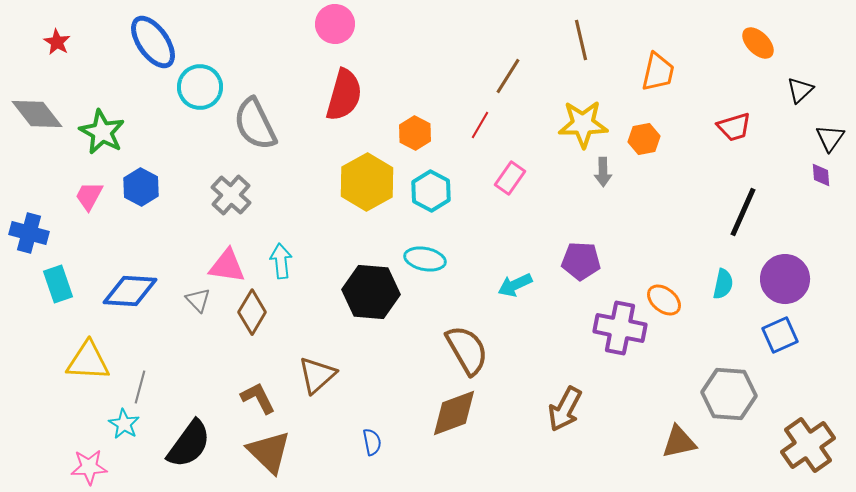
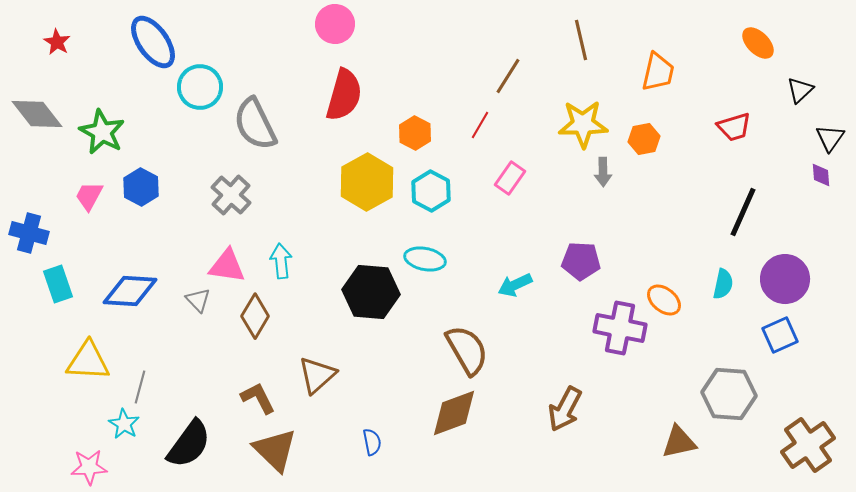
brown diamond at (252, 312): moved 3 px right, 4 px down
brown triangle at (269, 452): moved 6 px right, 2 px up
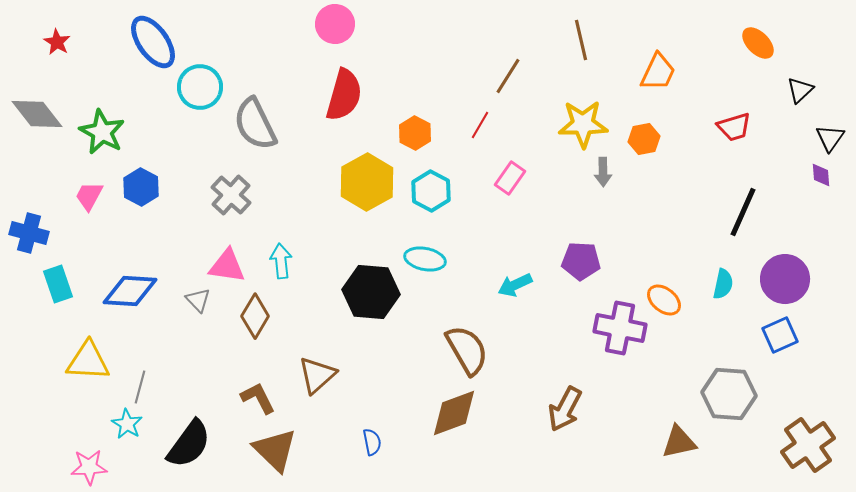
orange trapezoid at (658, 72): rotated 12 degrees clockwise
cyan star at (124, 424): moved 3 px right
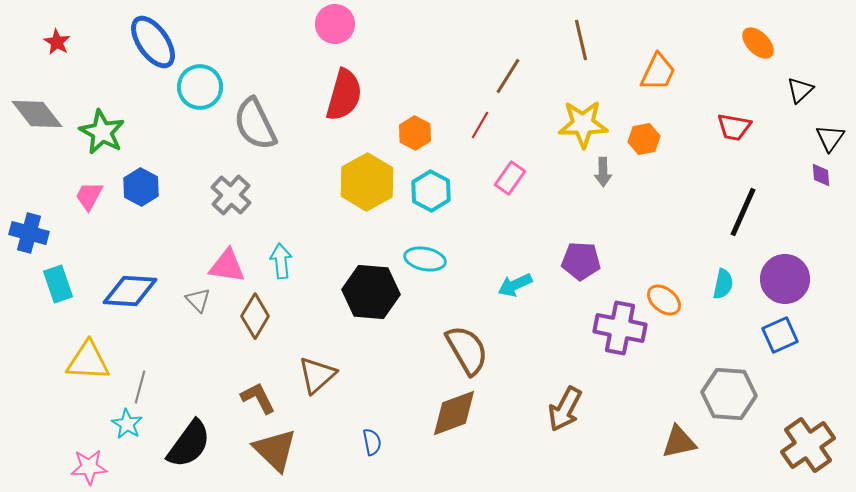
red trapezoid at (734, 127): rotated 27 degrees clockwise
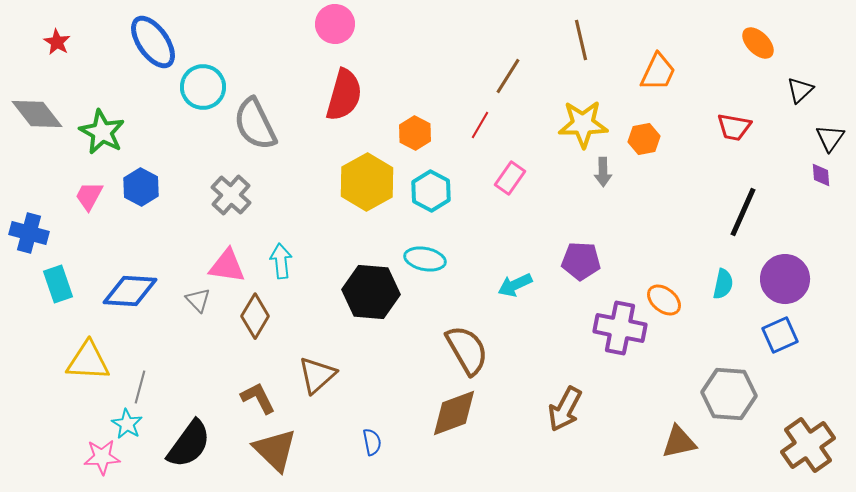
cyan circle at (200, 87): moved 3 px right
pink star at (89, 467): moved 13 px right, 10 px up
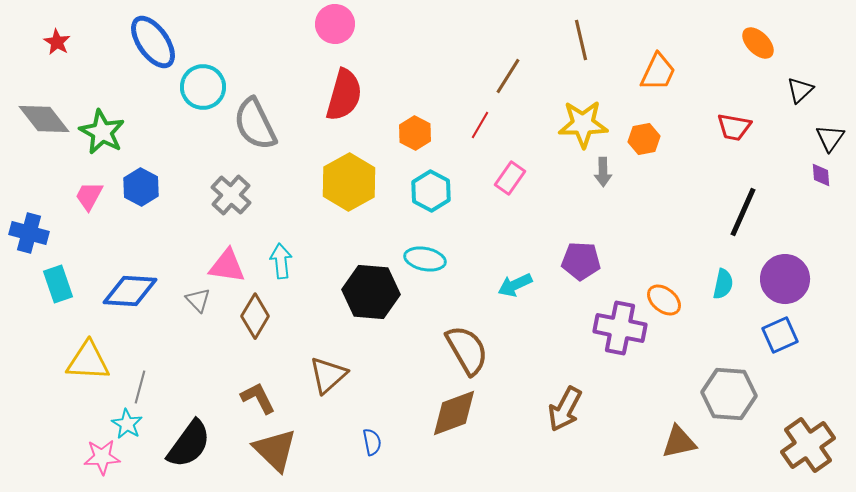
gray diamond at (37, 114): moved 7 px right, 5 px down
yellow hexagon at (367, 182): moved 18 px left
brown triangle at (317, 375): moved 11 px right
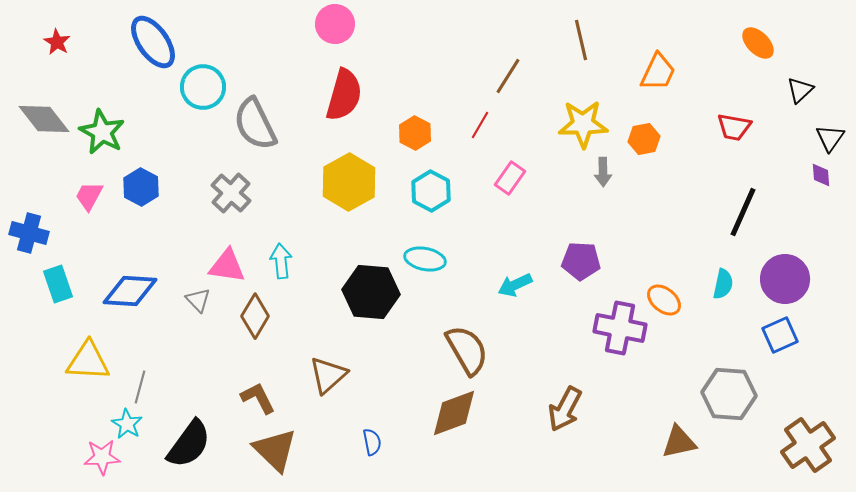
gray cross at (231, 195): moved 2 px up
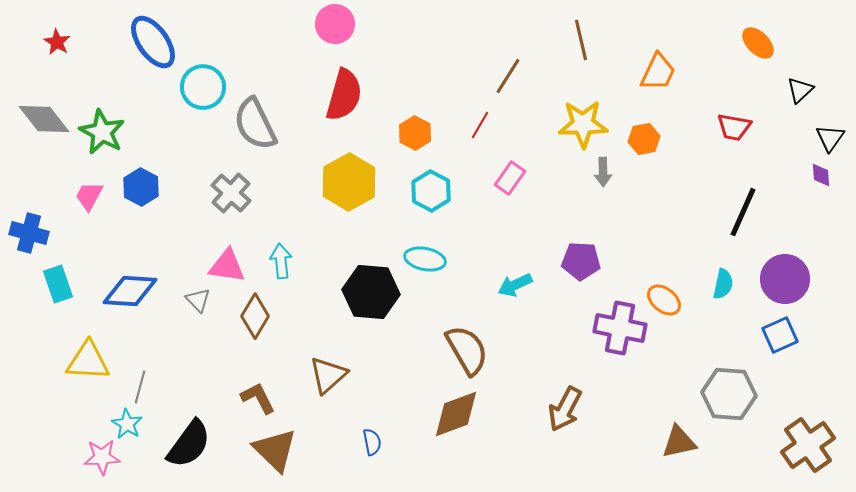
brown diamond at (454, 413): moved 2 px right, 1 px down
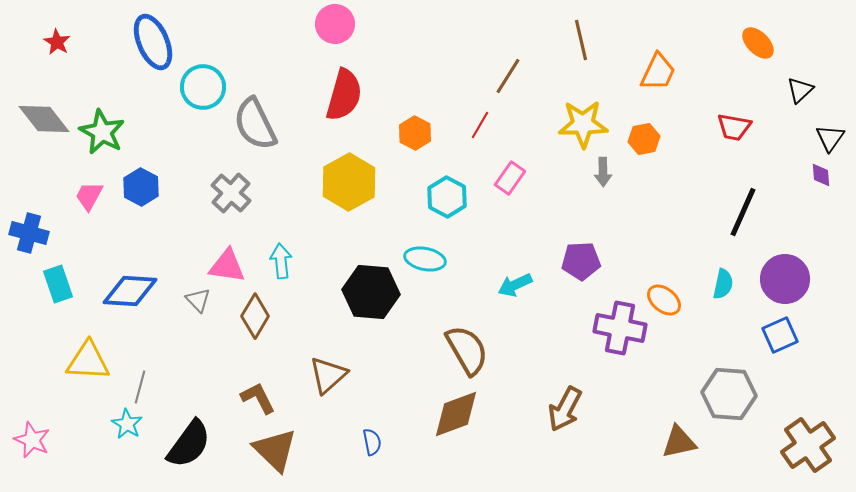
blue ellipse at (153, 42): rotated 12 degrees clockwise
cyan hexagon at (431, 191): moved 16 px right, 6 px down
purple pentagon at (581, 261): rotated 6 degrees counterclockwise
pink star at (102, 457): moved 70 px left, 17 px up; rotated 27 degrees clockwise
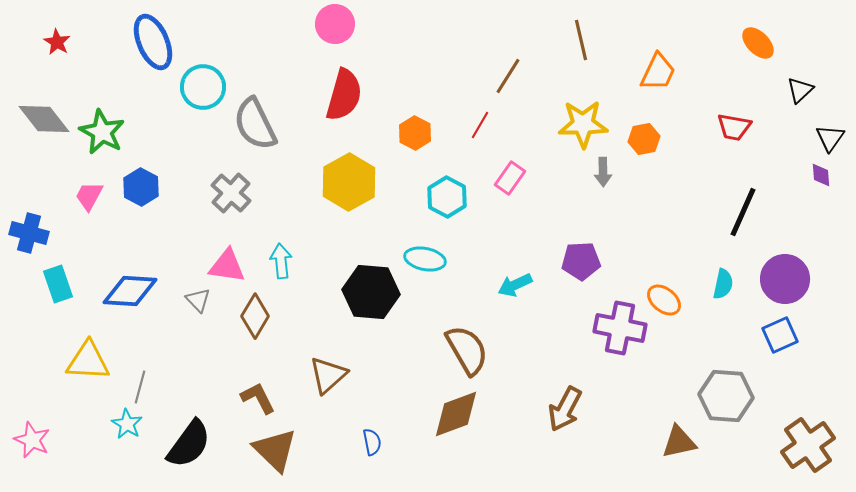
gray hexagon at (729, 394): moved 3 px left, 2 px down
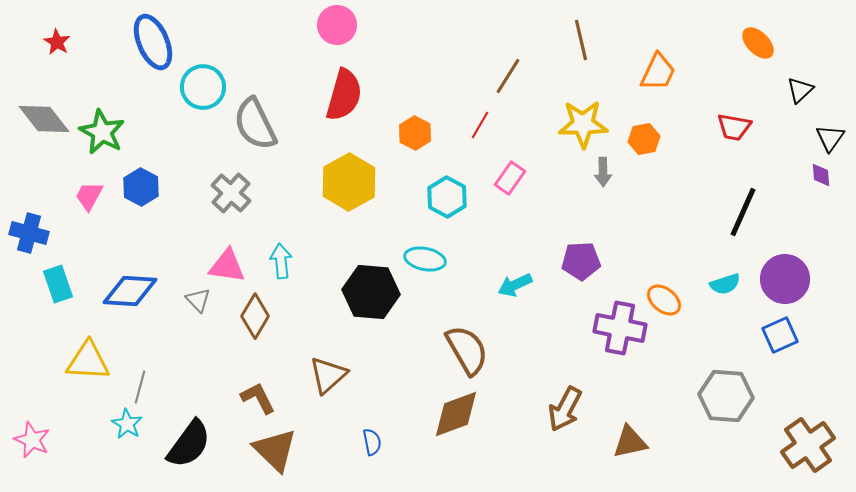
pink circle at (335, 24): moved 2 px right, 1 px down
cyan semicircle at (723, 284): moved 2 px right; rotated 60 degrees clockwise
brown triangle at (679, 442): moved 49 px left
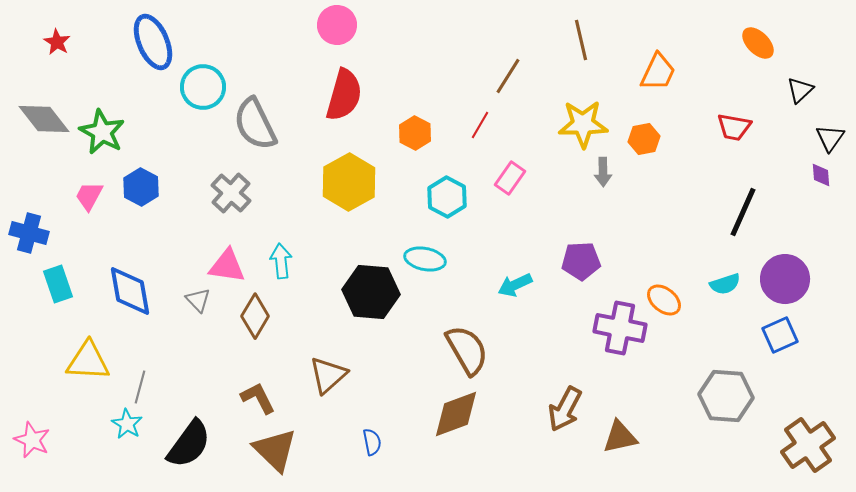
blue diamond at (130, 291): rotated 76 degrees clockwise
brown triangle at (630, 442): moved 10 px left, 5 px up
